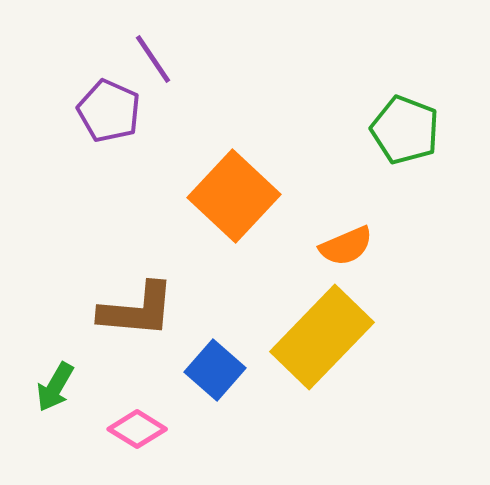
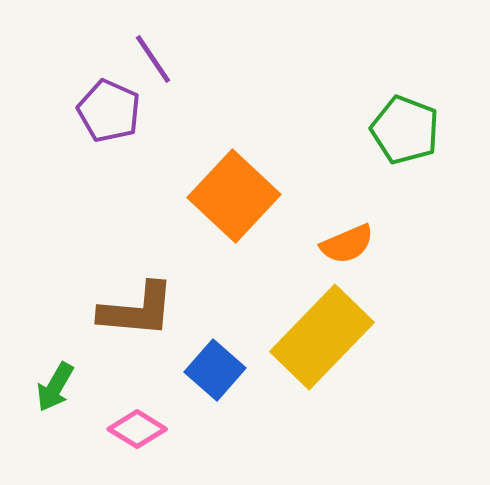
orange semicircle: moved 1 px right, 2 px up
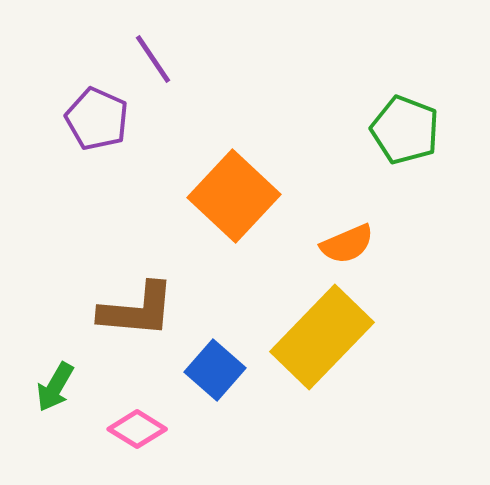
purple pentagon: moved 12 px left, 8 px down
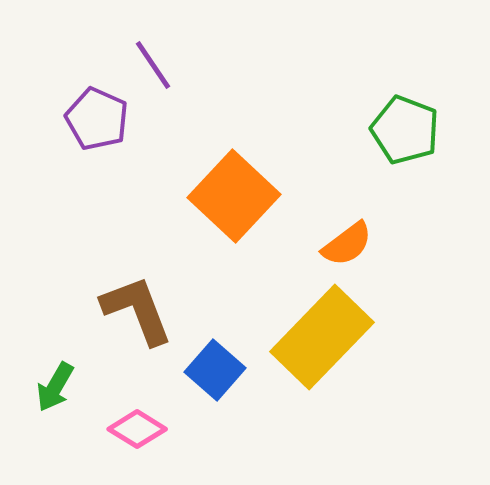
purple line: moved 6 px down
orange semicircle: rotated 14 degrees counterclockwise
brown L-shape: rotated 116 degrees counterclockwise
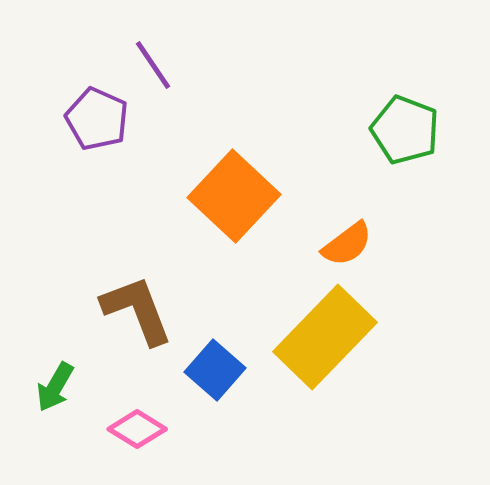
yellow rectangle: moved 3 px right
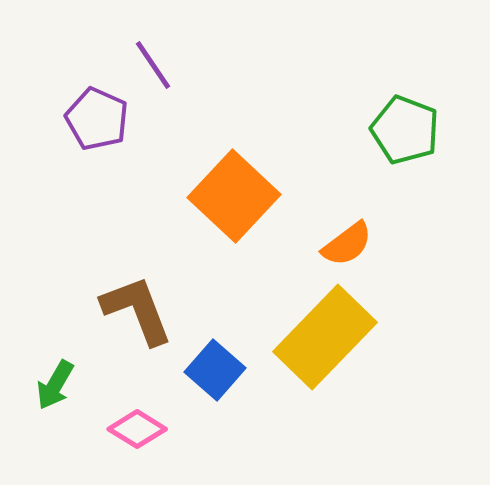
green arrow: moved 2 px up
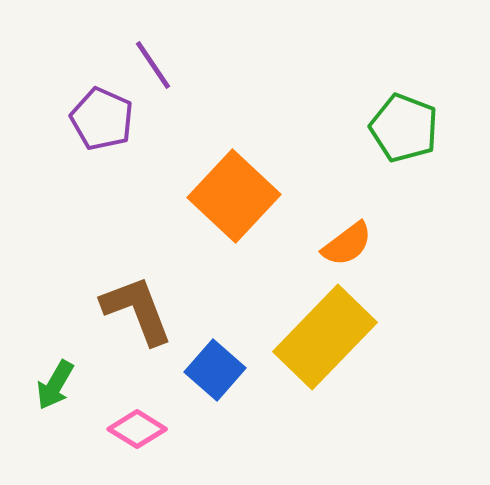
purple pentagon: moved 5 px right
green pentagon: moved 1 px left, 2 px up
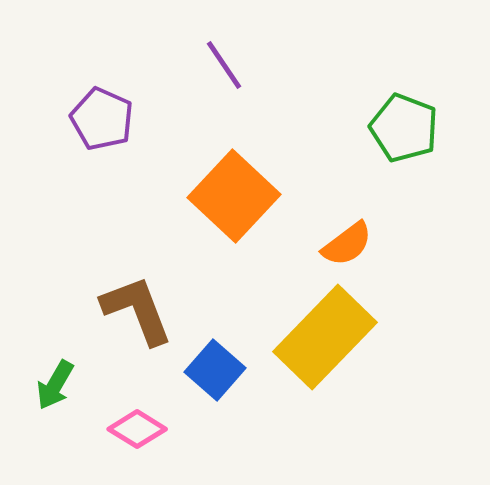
purple line: moved 71 px right
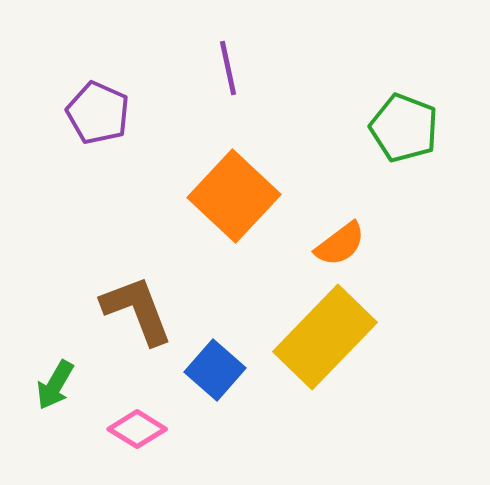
purple line: moved 4 px right, 3 px down; rotated 22 degrees clockwise
purple pentagon: moved 4 px left, 6 px up
orange semicircle: moved 7 px left
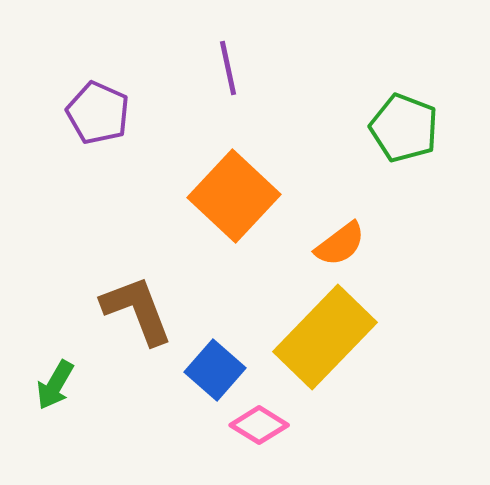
pink diamond: moved 122 px right, 4 px up
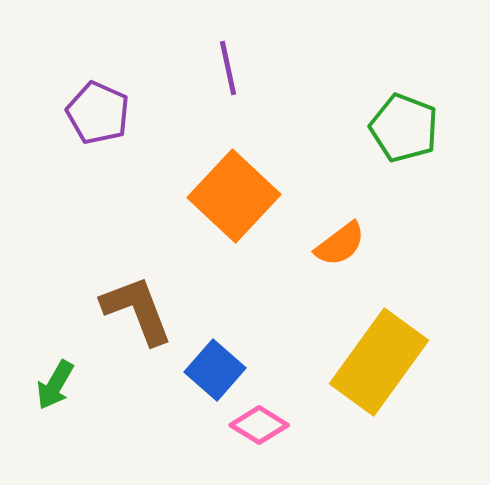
yellow rectangle: moved 54 px right, 25 px down; rotated 8 degrees counterclockwise
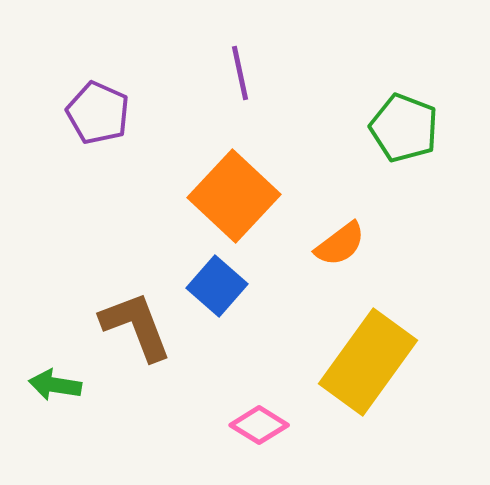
purple line: moved 12 px right, 5 px down
brown L-shape: moved 1 px left, 16 px down
yellow rectangle: moved 11 px left
blue square: moved 2 px right, 84 px up
green arrow: rotated 69 degrees clockwise
